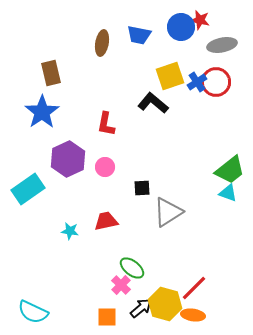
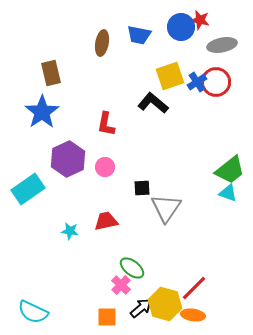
gray triangle: moved 2 px left, 4 px up; rotated 24 degrees counterclockwise
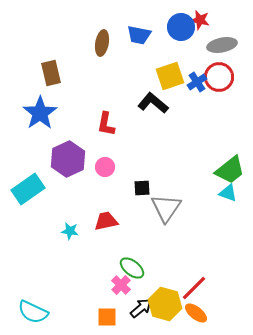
red circle: moved 3 px right, 5 px up
blue star: moved 2 px left, 1 px down
orange ellipse: moved 3 px right, 2 px up; rotated 30 degrees clockwise
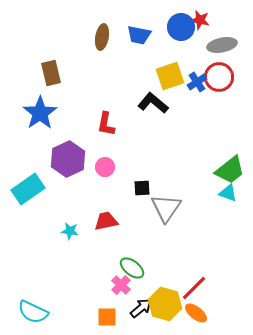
brown ellipse: moved 6 px up
